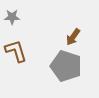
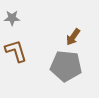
gray star: moved 1 px down
gray pentagon: rotated 12 degrees counterclockwise
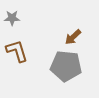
brown arrow: rotated 12 degrees clockwise
brown L-shape: moved 1 px right
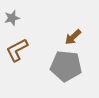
gray star: rotated 14 degrees counterclockwise
brown L-shape: moved 1 px up; rotated 100 degrees counterclockwise
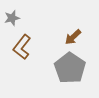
brown L-shape: moved 5 px right, 3 px up; rotated 25 degrees counterclockwise
gray pentagon: moved 4 px right, 2 px down; rotated 28 degrees clockwise
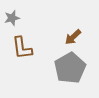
brown L-shape: moved 1 px down; rotated 45 degrees counterclockwise
gray pentagon: rotated 8 degrees clockwise
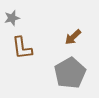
gray pentagon: moved 5 px down
